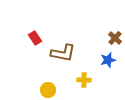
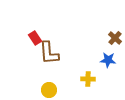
brown L-shape: moved 14 px left; rotated 75 degrees clockwise
blue star: rotated 21 degrees clockwise
yellow cross: moved 4 px right, 1 px up
yellow circle: moved 1 px right
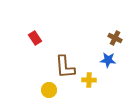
brown cross: rotated 16 degrees counterclockwise
brown L-shape: moved 16 px right, 14 px down
yellow cross: moved 1 px right, 1 px down
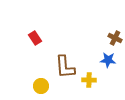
yellow circle: moved 8 px left, 4 px up
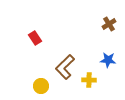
brown cross: moved 6 px left, 14 px up; rotated 32 degrees clockwise
brown L-shape: rotated 50 degrees clockwise
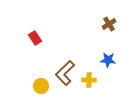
brown L-shape: moved 6 px down
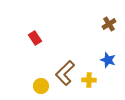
blue star: rotated 14 degrees clockwise
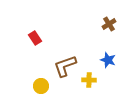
brown L-shape: moved 7 px up; rotated 25 degrees clockwise
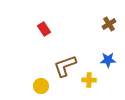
red rectangle: moved 9 px right, 9 px up
blue star: rotated 21 degrees counterclockwise
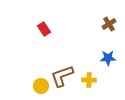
blue star: moved 2 px up
brown L-shape: moved 3 px left, 10 px down
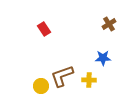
blue star: moved 5 px left
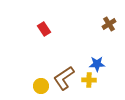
blue star: moved 6 px left, 6 px down
brown L-shape: moved 2 px right, 2 px down; rotated 15 degrees counterclockwise
